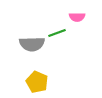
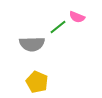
pink semicircle: rotated 21 degrees clockwise
green line: moved 1 px right, 6 px up; rotated 18 degrees counterclockwise
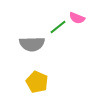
pink semicircle: moved 1 px down
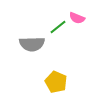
yellow pentagon: moved 19 px right
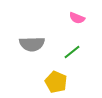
green line: moved 14 px right, 25 px down
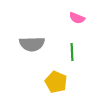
green line: rotated 54 degrees counterclockwise
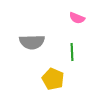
gray semicircle: moved 2 px up
yellow pentagon: moved 3 px left, 3 px up
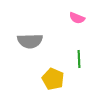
gray semicircle: moved 2 px left, 1 px up
green line: moved 7 px right, 7 px down
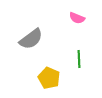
gray semicircle: moved 1 px right, 2 px up; rotated 35 degrees counterclockwise
yellow pentagon: moved 4 px left, 1 px up
